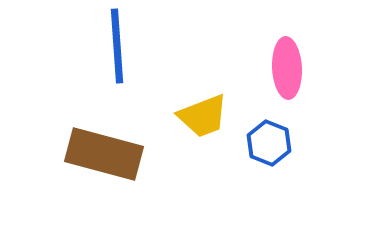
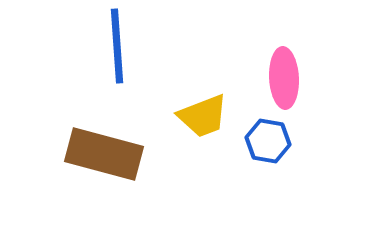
pink ellipse: moved 3 px left, 10 px down
blue hexagon: moved 1 px left, 2 px up; rotated 12 degrees counterclockwise
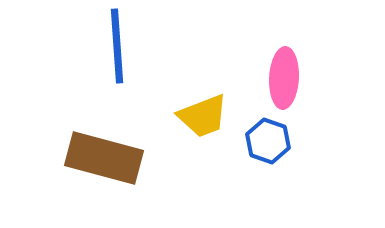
pink ellipse: rotated 6 degrees clockwise
blue hexagon: rotated 9 degrees clockwise
brown rectangle: moved 4 px down
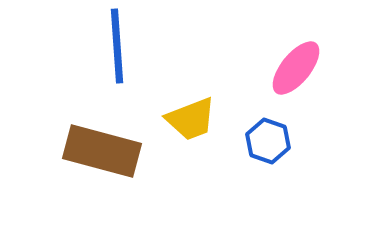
pink ellipse: moved 12 px right, 10 px up; rotated 36 degrees clockwise
yellow trapezoid: moved 12 px left, 3 px down
brown rectangle: moved 2 px left, 7 px up
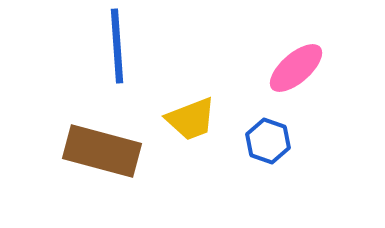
pink ellipse: rotated 10 degrees clockwise
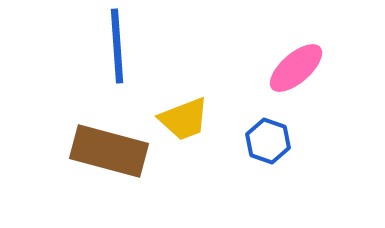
yellow trapezoid: moved 7 px left
brown rectangle: moved 7 px right
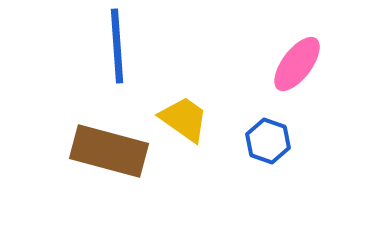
pink ellipse: moved 1 px right, 4 px up; rotated 12 degrees counterclockwise
yellow trapezoid: rotated 124 degrees counterclockwise
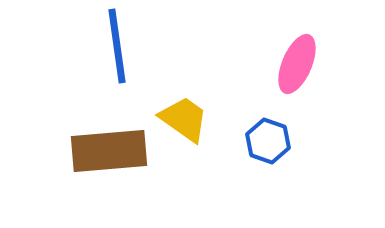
blue line: rotated 4 degrees counterclockwise
pink ellipse: rotated 14 degrees counterclockwise
brown rectangle: rotated 20 degrees counterclockwise
